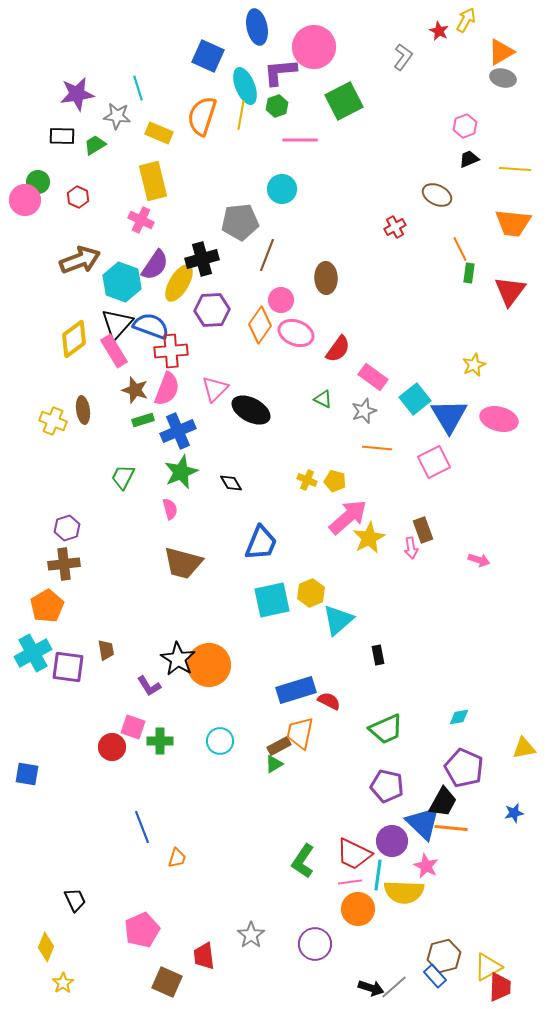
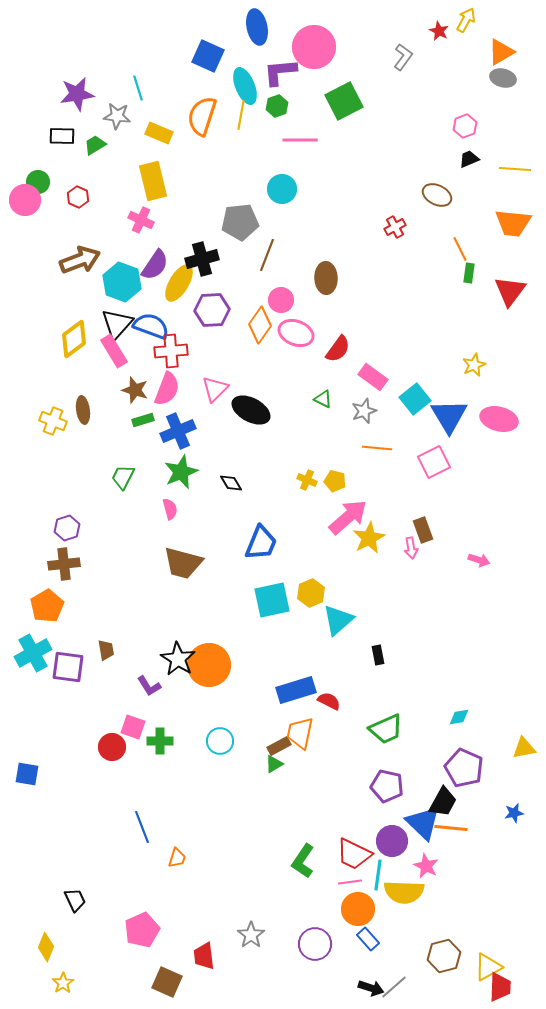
blue rectangle at (435, 976): moved 67 px left, 37 px up
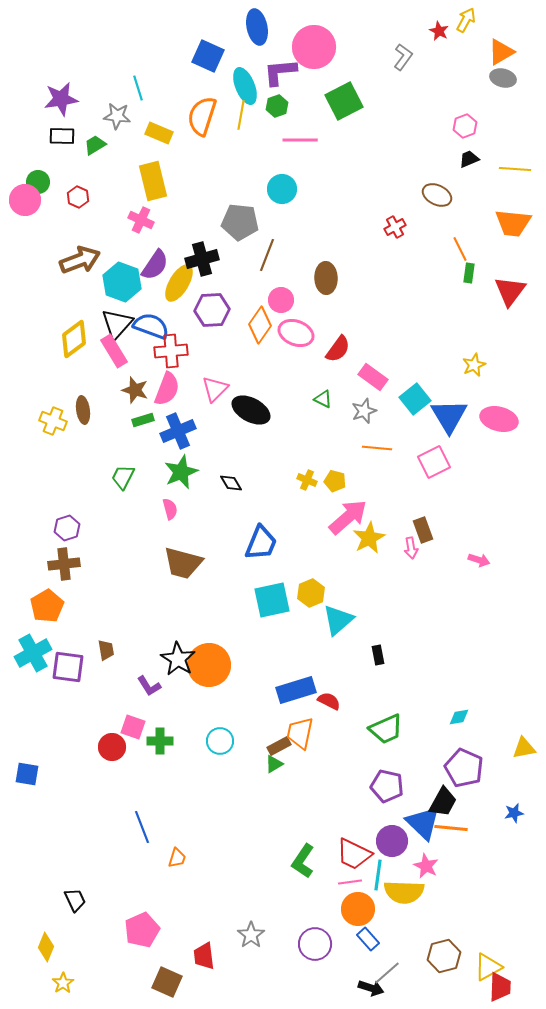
purple star at (77, 94): moved 16 px left, 5 px down
gray pentagon at (240, 222): rotated 12 degrees clockwise
gray line at (394, 987): moved 7 px left, 14 px up
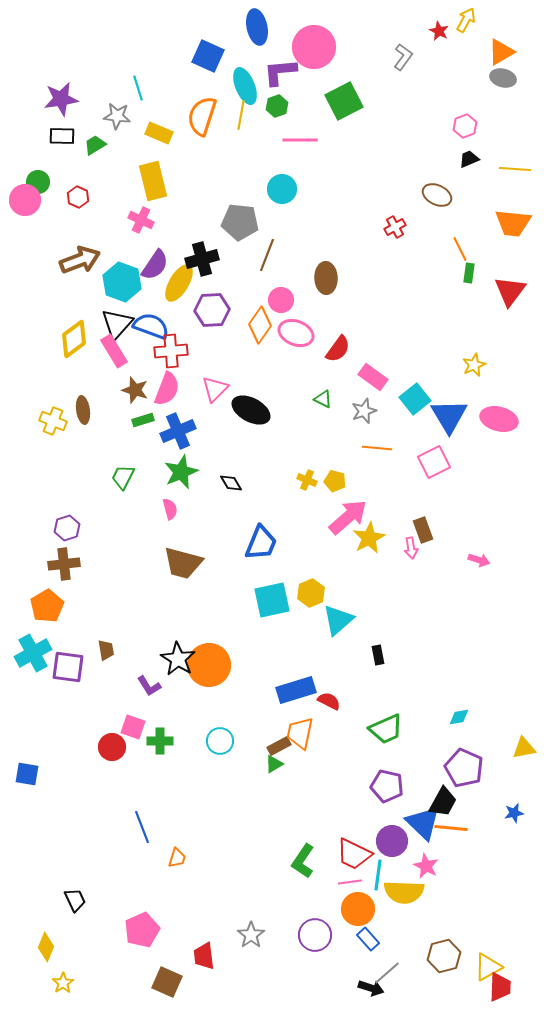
purple circle at (315, 944): moved 9 px up
